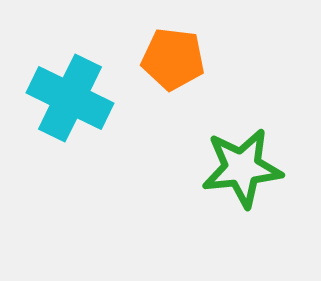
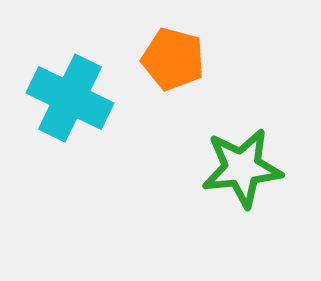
orange pentagon: rotated 8 degrees clockwise
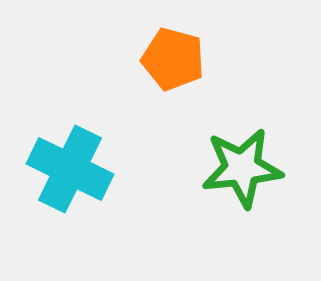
cyan cross: moved 71 px down
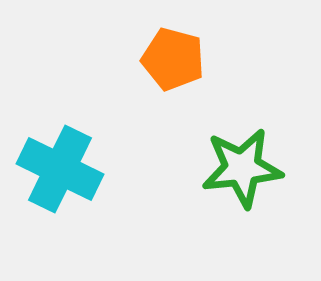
cyan cross: moved 10 px left
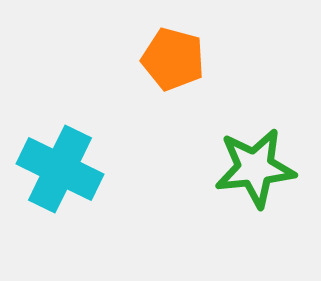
green star: moved 13 px right
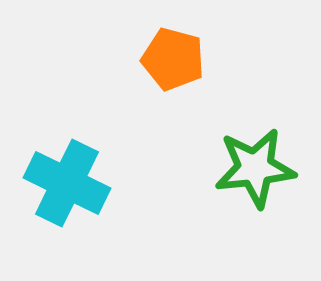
cyan cross: moved 7 px right, 14 px down
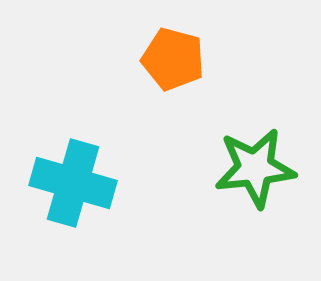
cyan cross: moved 6 px right; rotated 10 degrees counterclockwise
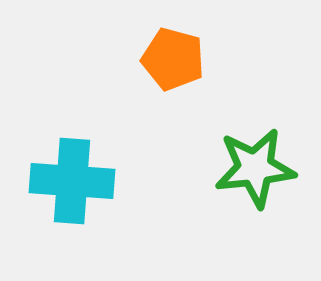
cyan cross: moved 1 px left, 2 px up; rotated 12 degrees counterclockwise
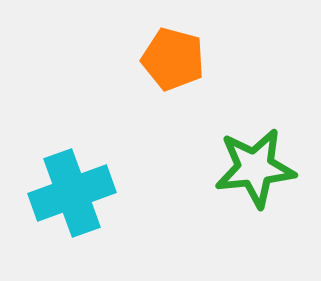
cyan cross: moved 12 px down; rotated 24 degrees counterclockwise
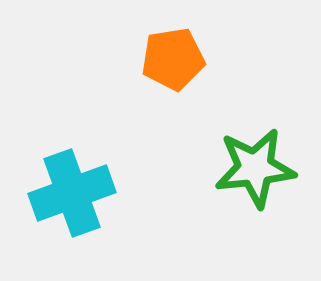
orange pentagon: rotated 24 degrees counterclockwise
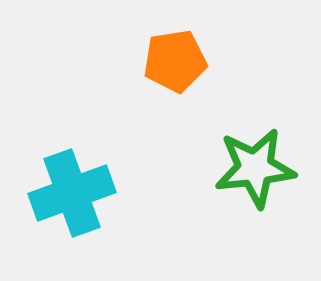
orange pentagon: moved 2 px right, 2 px down
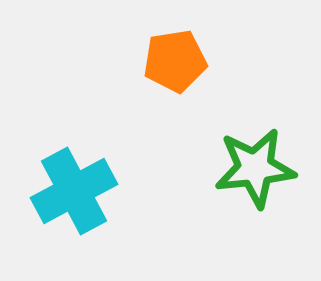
cyan cross: moved 2 px right, 2 px up; rotated 8 degrees counterclockwise
